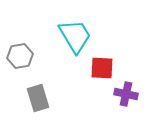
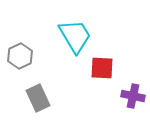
gray hexagon: rotated 15 degrees counterclockwise
purple cross: moved 7 px right, 2 px down
gray rectangle: rotated 8 degrees counterclockwise
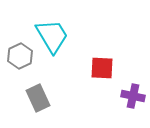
cyan trapezoid: moved 23 px left
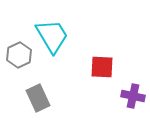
gray hexagon: moved 1 px left, 1 px up
red square: moved 1 px up
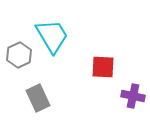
red square: moved 1 px right
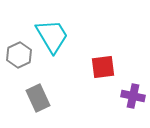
red square: rotated 10 degrees counterclockwise
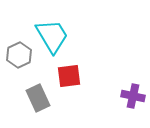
red square: moved 34 px left, 9 px down
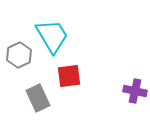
purple cross: moved 2 px right, 5 px up
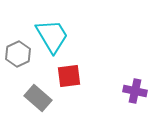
gray hexagon: moved 1 px left, 1 px up
gray rectangle: rotated 24 degrees counterclockwise
